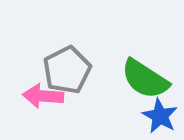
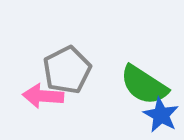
green semicircle: moved 1 px left, 6 px down
blue star: moved 1 px right, 1 px up
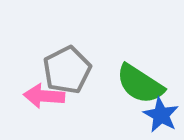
green semicircle: moved 4 px left, 1 px up
pink arrow: moved 1 px right
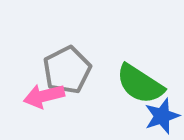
pink arrow: rotated 18 degrees counterclockwise
blue star: moved 1 px right, 1 px down; rotated 24 degrees clockwise
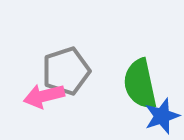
gray pentagon: moved 1 px left, 1 px down; rotated 9 degrees clockwise
green semicircle: rotated 45 degrees clockwise
